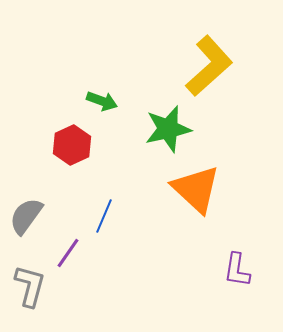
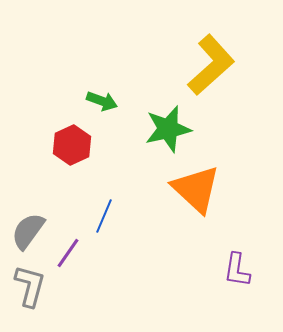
yellow L-shape: moved 2 px right, 1 px up
gray semicircle: moved 2 px right, 15 px down
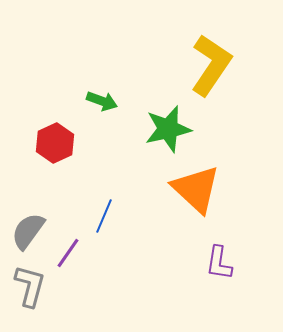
yellow L-shape: rotated 14 degrees counterclockwise
red hexagon: moved 17 px left, 2 px up
purple L-shape: moved 18 px left, 7 px up
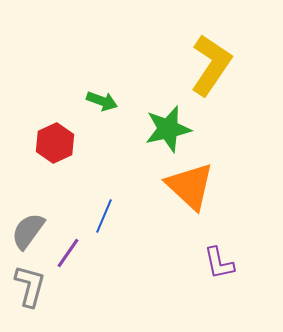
orange triangle: moved 6 px left, 3 px up
purple L-shape: rotated 21 degrees counterclockwise
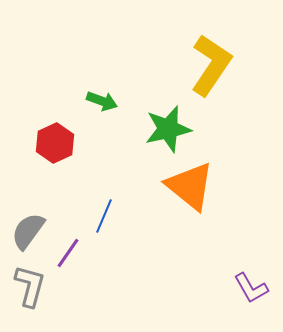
orange triangle: rotated 4 degrees counterclockwise
purple L-shape: moved 32 px right, 25 px down; rotated 18 degrees counterclockwise
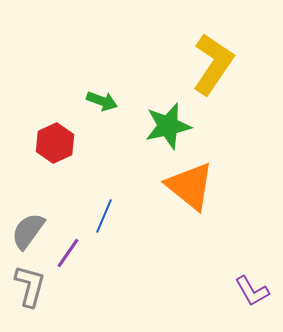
yellow L-shape: moved 2 px right, 1 px up
green star: moved 3 px up
purple L-shape: moved 1 px right, 3 px down
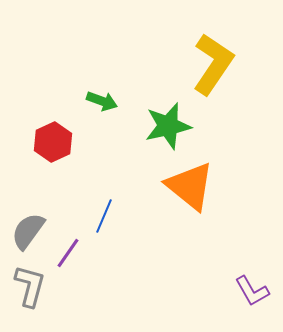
red hexagon: moved 2 px left, 1 px up
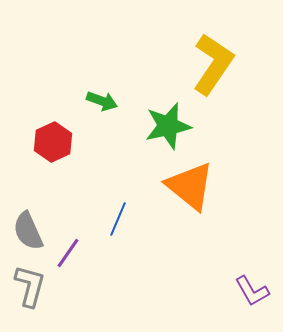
blue line: moved 14 px right, 3 px down
gray semicircle: rotated 60 degrees counterclockwise
